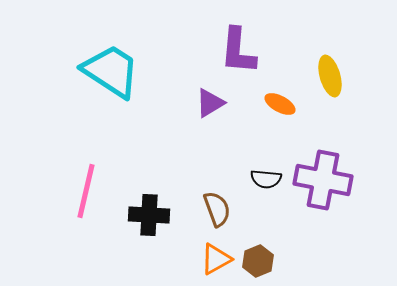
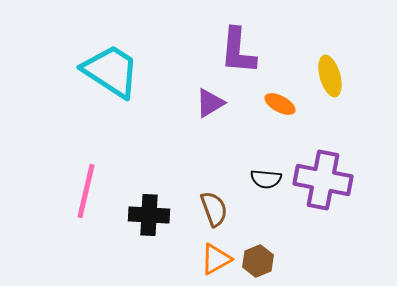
brown semicircle: moved 3 px left
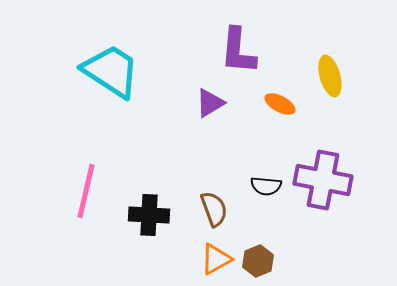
black semicircle: moved 7 px down
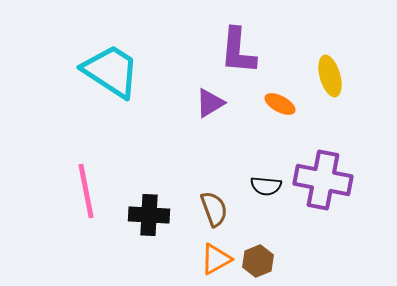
pink line: rotated 24 degrees counterclockwise
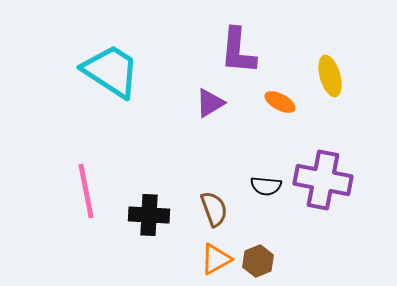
orange ellipse: moved 2 px up
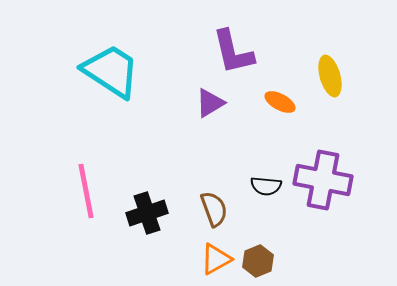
purple L-shape: moved 5 px left, 1 px down; rotated 18 degrees counterclockwise
black cross: moved 2 px left, 2 px up; rotated 21 degrees counterclockwise
